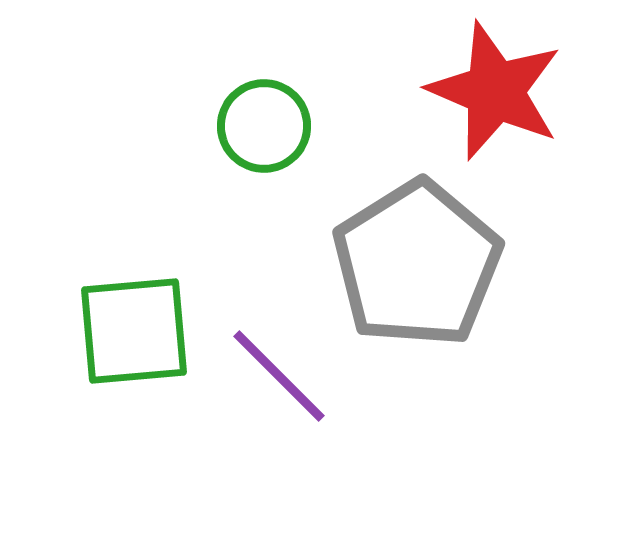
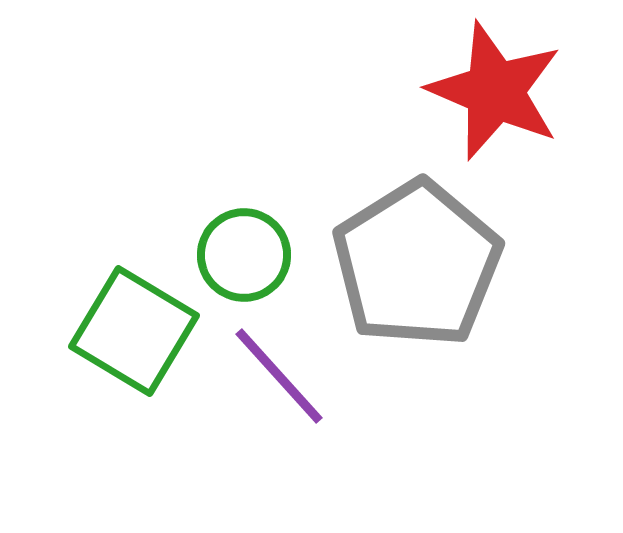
green circle: moved 20 px left, 129 px down
green square: rotated 36 degrees clockwise
purple line: rotated 3 degrees clockwise
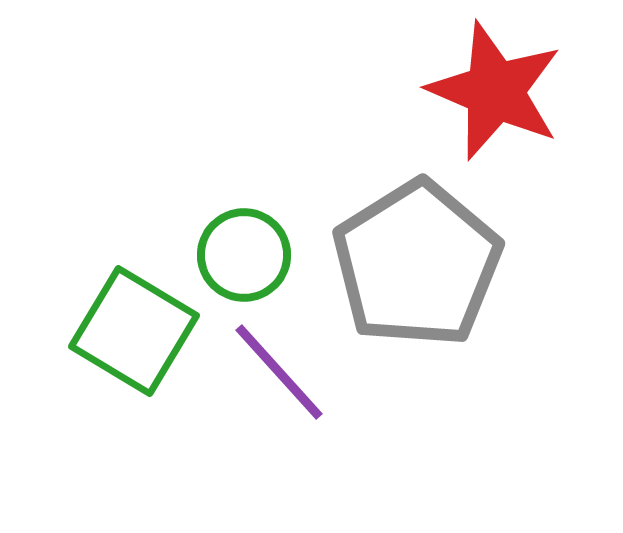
purple line: moved 4 px up
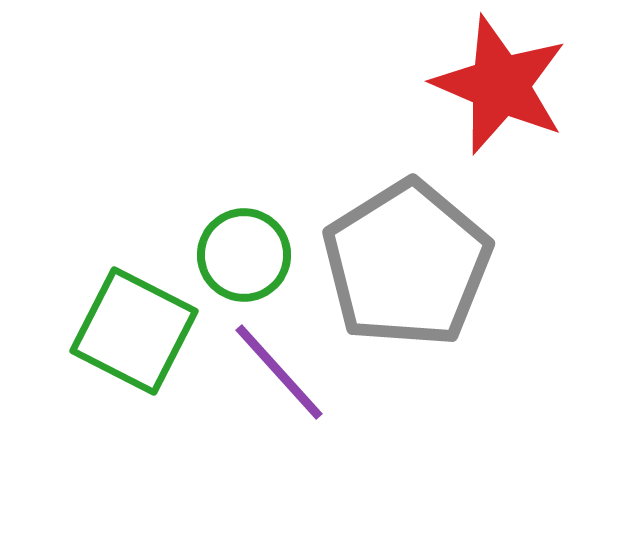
red star: moved 5 px right, 6 px up
gray pentagon: moved 10 px left
green square: rotated 4 degrees counterclockwise
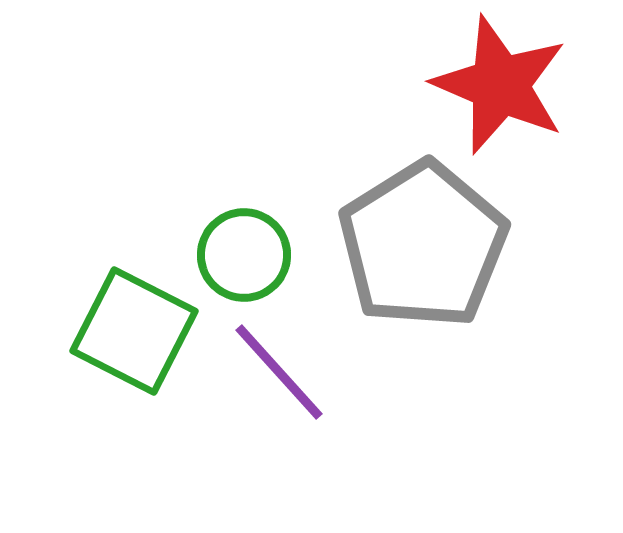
gray pentagon: moved 16 px right, 19 px up
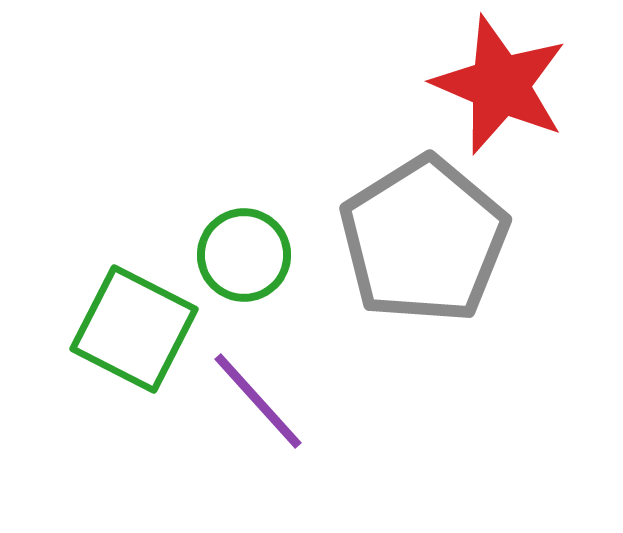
gray pentagon: moved 1 px right, 5 px up
green square: moved 2 px up
purple line: moved 21 px left, 29 px down
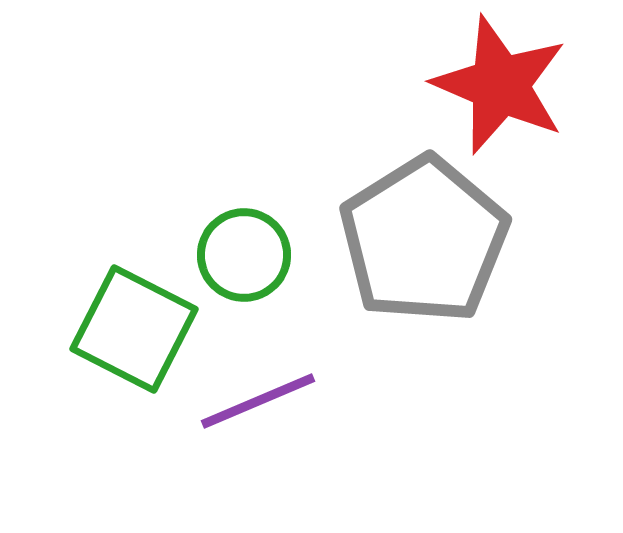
purple line: rotated 71 degrees counterclockwise
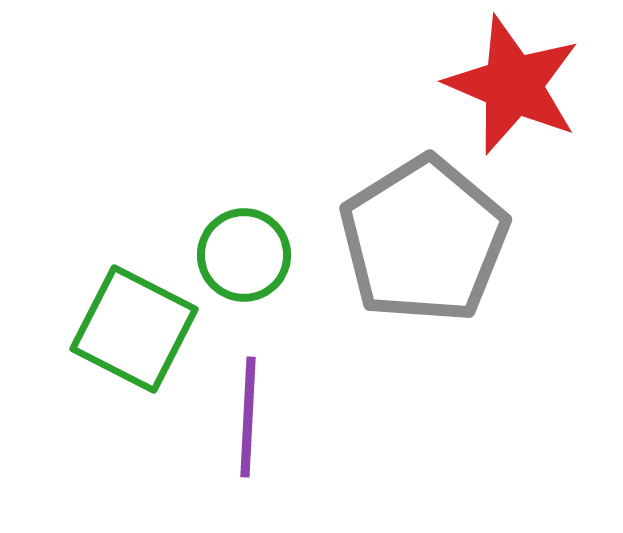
red star: moved 13 px right
purple line: moved 10 px left, 16 px down; rotated 64 degrees counterclockwise
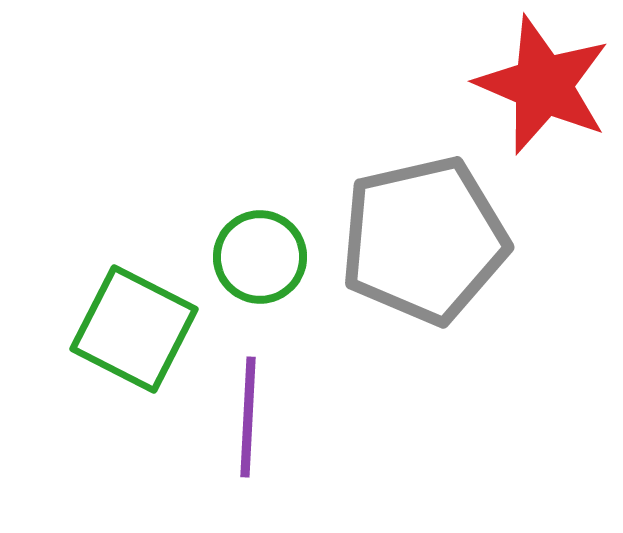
red star: moved 30 px right
gray pentagon: rotated 19 degrees clockwise
green circle: moved 16 px right, 2 px down
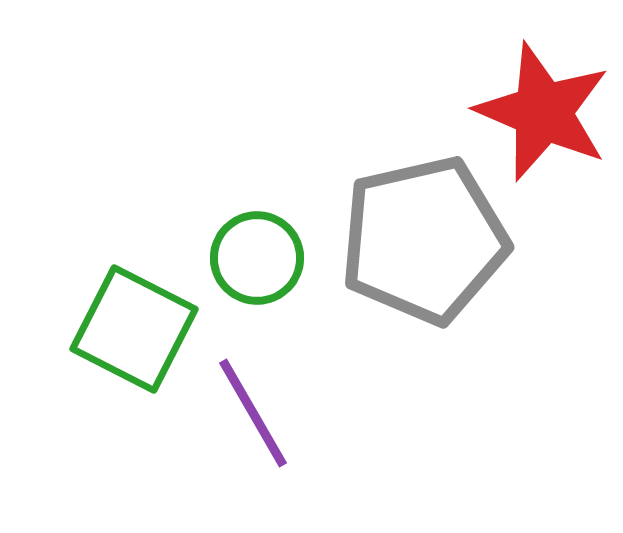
red star: moved 27 px down
green circle: moved 3 px left, 1 px down
purple line: moved 5 px right, 4 px up; rotated 33 degrees counterclockwise
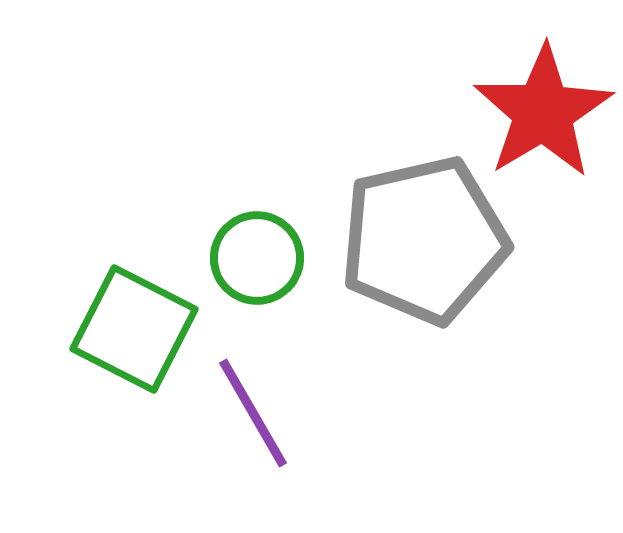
red star: rotated 18 degrees clockwise
